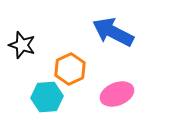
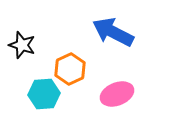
cyan hexagon: moved 3 px left, 3 px up
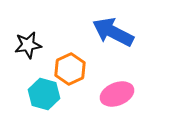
black star: moved 6 px right; rotated 28 degrees counterclockwise
cyan hexagon: rotated 20 degrees clockwise
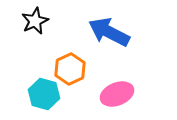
blue arrow: moved 4 px left
black star: moved 7 px right, 24 px up; rotated 16 degrees counterclockwise
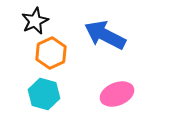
blue arrow: moved 4 px left, 3 px down
orange hexagon: moved 19 px left, 16 px up
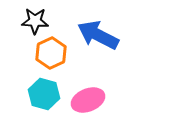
black star: rotated 28 degrees clockwise
blue arrow: moved 7 px left
pink ellipse: moved 29 px left, 6 px down
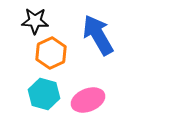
blue arrow: rotated 33 degrees clockwise
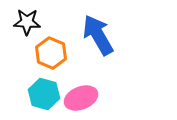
black star: moved 8 px left, 1 px down
orange hexagon: rotated 12 degrees counterclockwise
pink ellipse: moved 7 px left, 2 px up
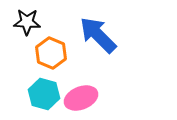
blue arrow: rotated 15 degrees counterclockwise
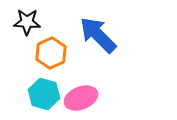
orange hexagon: rotated 12 degrees clockwise
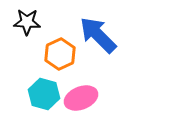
orange hexagon: moved 9 px right, 1 px down
